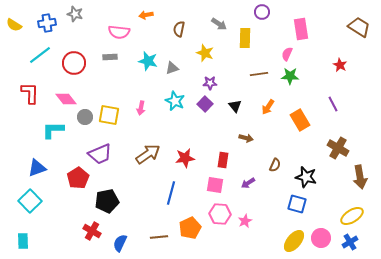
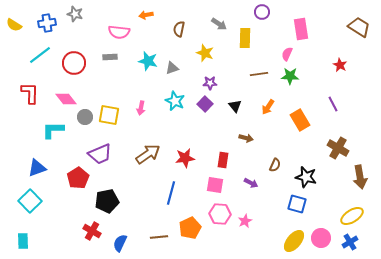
purple arrow at (248, 183): moved 3 px right; rotated 120 degrees counterclockwise
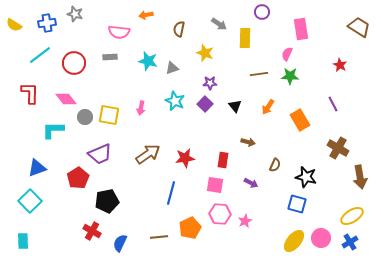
brown arrow at (246, 138): moved 2 px right, 4 px down
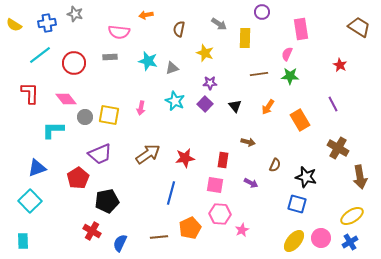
pink star at (245, 221): moved 3 px left, 9 px down
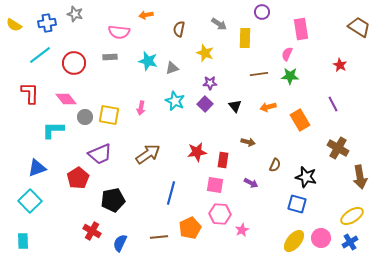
orange arrow at (268, 107): rotated 42 degrees clockwise
red star at (185, 158): moved 12 px right, 6 px up
black pentagon at (107, 201): moved 6 px right, 1 px up
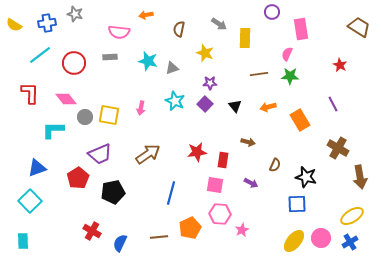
purple circle at (262, 12): moved 10 px right
black pentagon at (113, 200): moved 8 px up
blue square at (297, 204): rotated 18 degrees counterclockwise
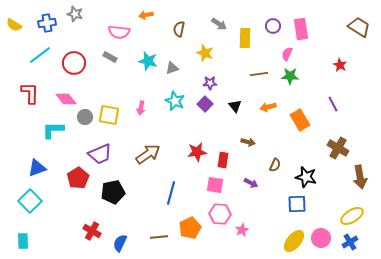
purple circle at (272, 12): moved 1 px right, 14 px down
gray rectangle at (110, 57): rotated 32 degrees clockwise
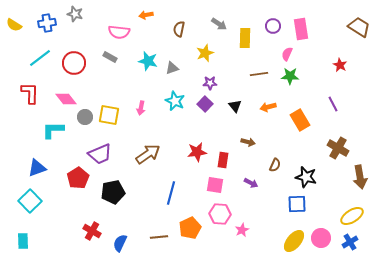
yellow star at (205, 53): rotated 30 degrees clockwise
cyan line at (40, 55): moved 3 px down
